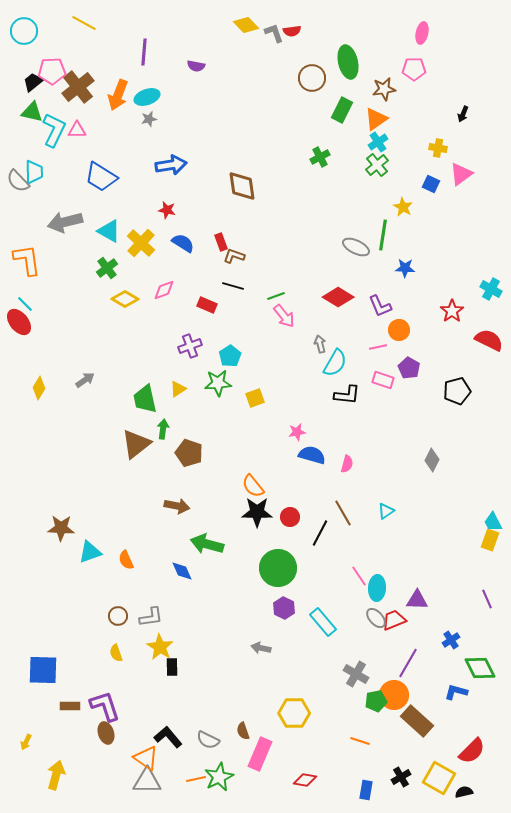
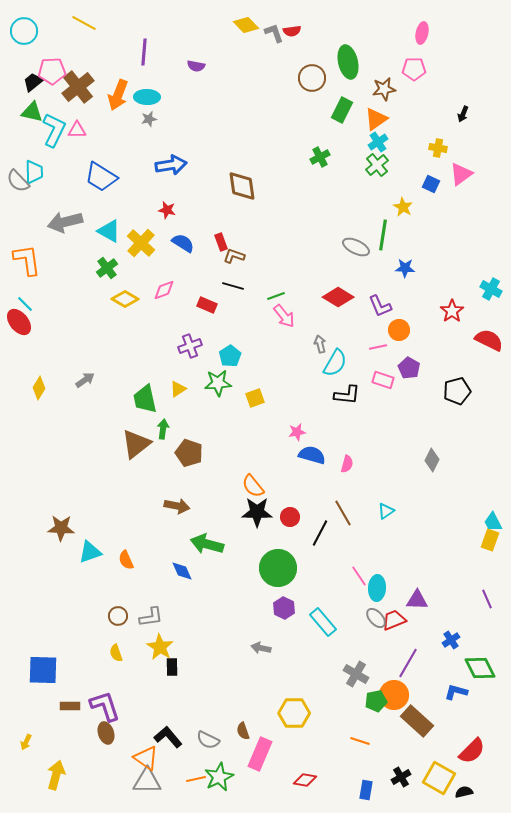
cyan ellipse at (147, 97): rotated 20 degrees clockwise
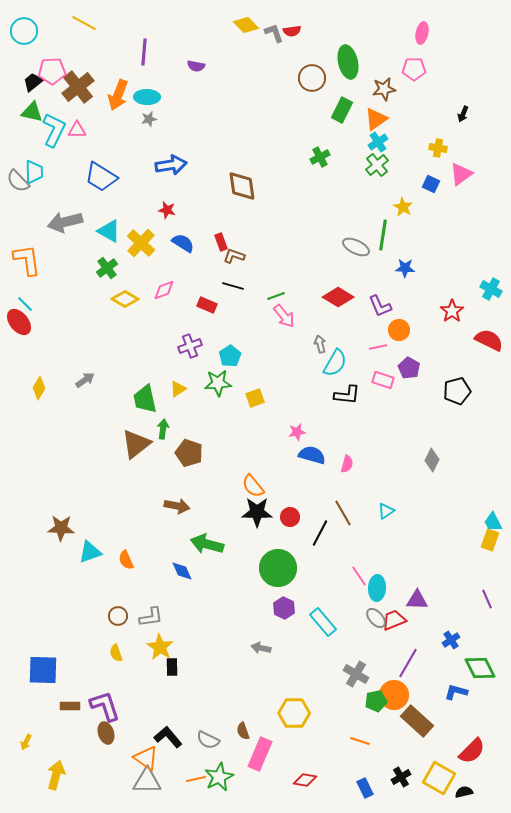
blue rectangle at (366, 790): moved 1 px left, 2 px up; rotated 36 degrees counterclockwise
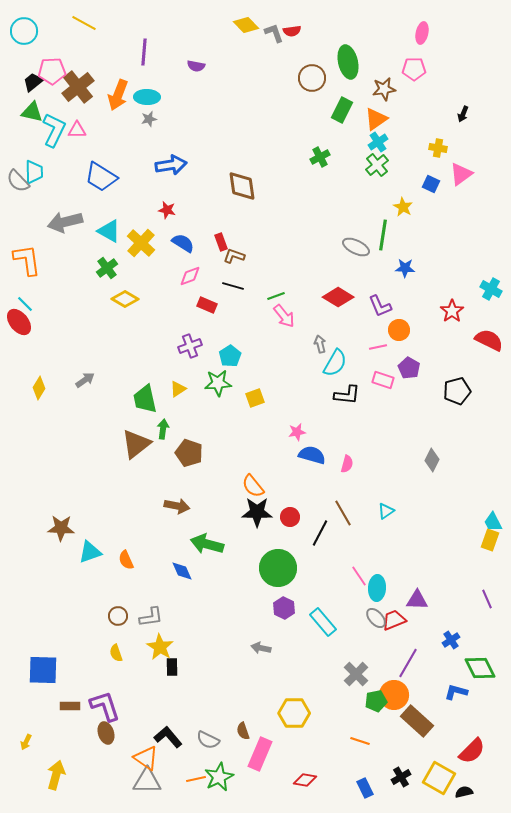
pink diamond at (164, 290): moved 26 px right, 14 px up
gray cross at (356, 674): rotated 15 degrees clockwise
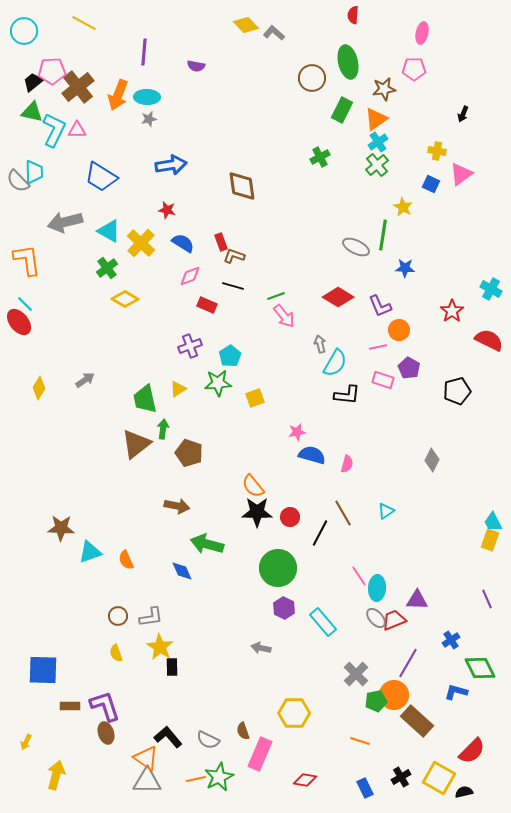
red semicircle at (292, 31): moved 61 px right, 16 px up; rotated 102 degrees clockwise
gray L-shape at (274, 33): rotated 30 degrees counterclockwise
yellow cross at (438, 148): moved 1 px left, 3 px down
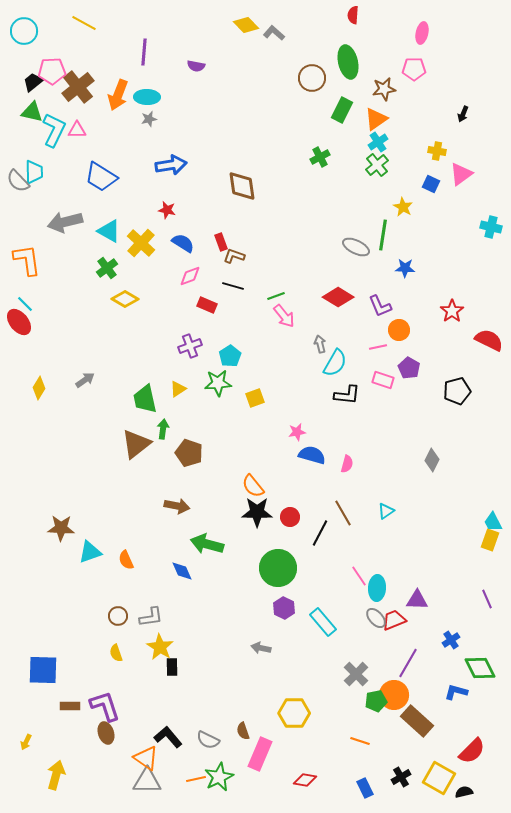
cyan cross at (491, 289): moved 62 px up; rotated 15 degrees counterclockwise
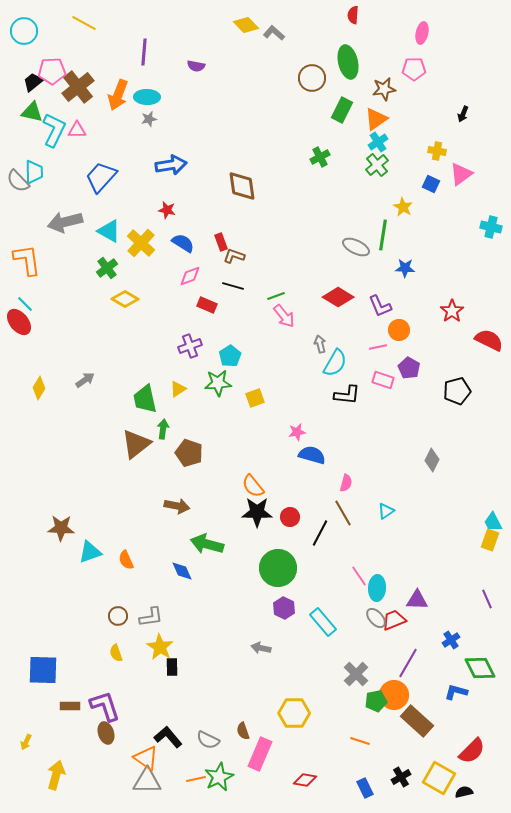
blue trapezoid at (101, 177): rotated 100 degrees clockwise
pink semicircle at (347, 464): moved 1 px left, 19 px down
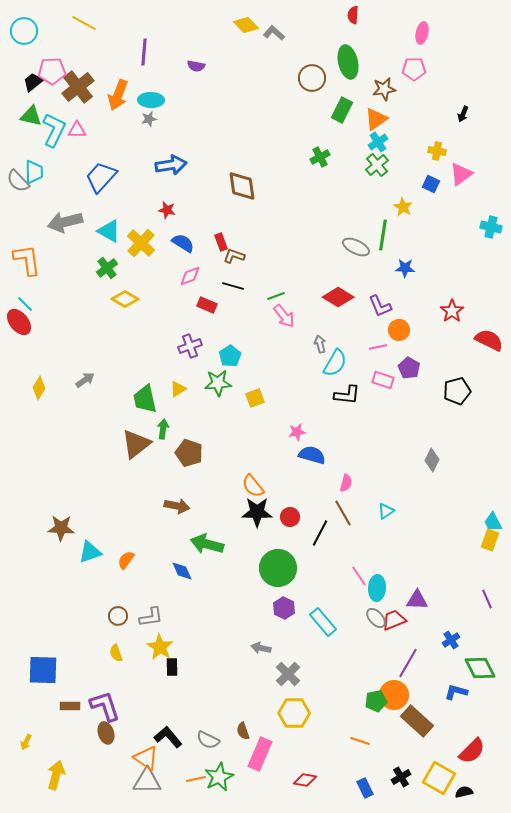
cyan ellipse at (147, 97): moved 4 px right, 3 px down
green triangle at (32, 112): moved 1 px left, 4 px down
orange semicircle at (126, 560): rotated 60 degrees clockwise
gray cross at (356, 674): moved 68 px left
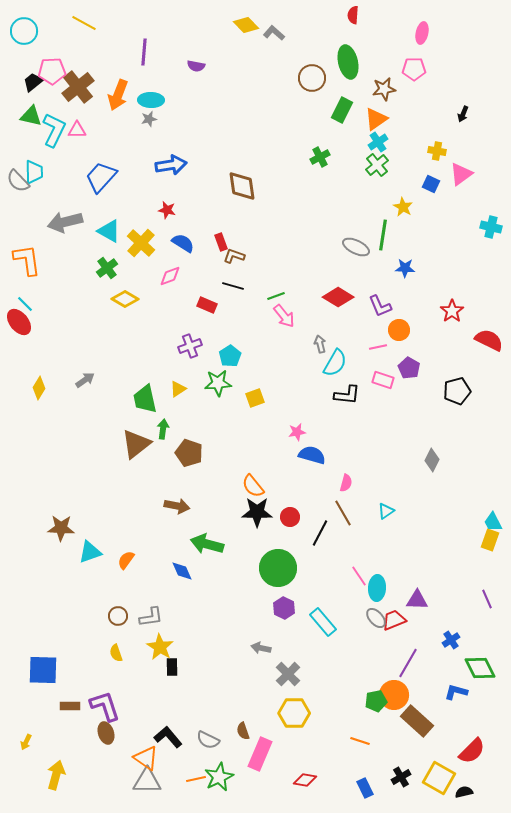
pink diamond at (190, 276): moved 20 px left
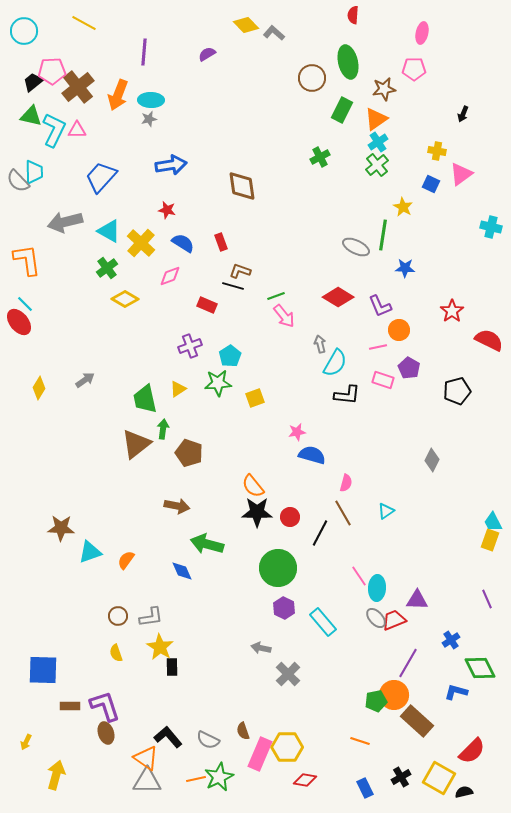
purple semicircle at (196, 66): moved 11 px right, 12 px up; rotated 138 degrees clockwise
brown L-shape at (234, 256): moved 6 px right, 15 px down
yellow hexagon at (294, 713): moved 7 px left, 34 px down
